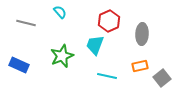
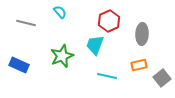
orange rectangle: moved 1 px left, 1 px up
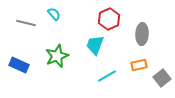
cyan semicircle: moved 6 px left, 2 px down
red hexagon: moved 2 px up
green star: moved 5 px left
cyan line: rotated 42 degrees counterclockwise
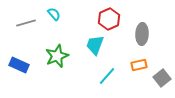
gray line: rotated 30 degrees counterclockwise
cyan line: rotated 18 degrees counterclockwise
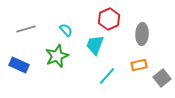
cyan semicircle: moved 12 px right, 16 px down
gray line: moved 6 px down
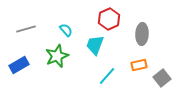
blue rectangle: rotated 54 degrees counterclockwise
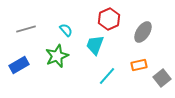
gray ellipse: moved 1 px right, 2 px up; rotated 30 degrees clockwise
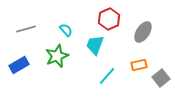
gray square: moved 1 px left
